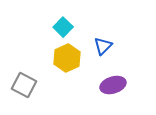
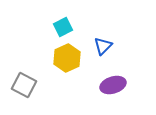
cyan square: rotated 18 degrees clockwise
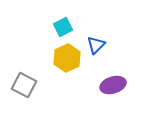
blue triangle: moved 7 px left, 1 px up
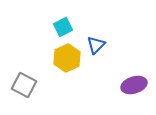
purple ellipse: moved 21 px right
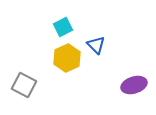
blue triangle: rotated 30 degrees counterclockwise
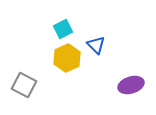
cyan square: moved 2 px down
purple ellipse: moved 3 px left
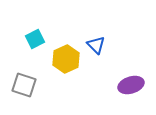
cyan square: moved 28 px left, 10 px down
yellow hexagon: moved 1 px left, 1 px down
gray square: rotated 10 degrees counterclockwise
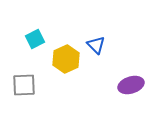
gray square: rotated 20 degrees counterclockwise
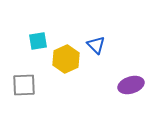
cyan square: moved 3 px right, 2 px down; rotated 18 degrees clockwise
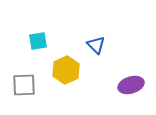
yellow hexagon: moved 11 px down
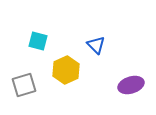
cyan square: rotated 24 degrees clockwise
gray square: rotated 15 degrees counterclockwise
